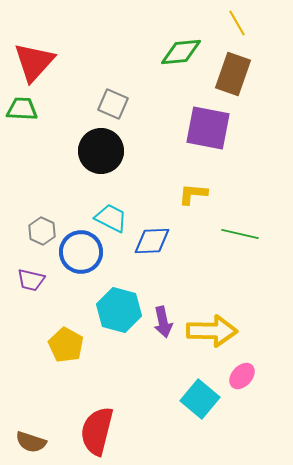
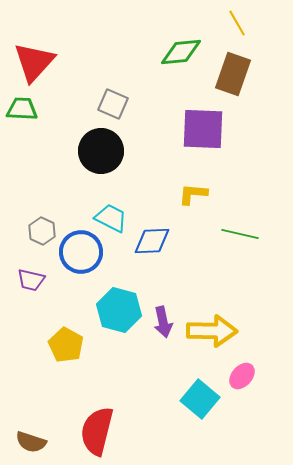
purple square: moved 5 px left, 1 px down; rotated 9 degrees counterclockwise
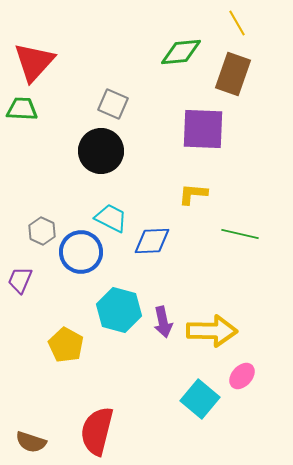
purple trapezoid: moved 11 px left; rotated 100 degrees clockwise
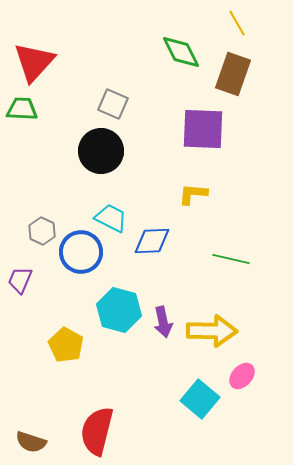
green diamond: rotated 69 degrees clockwise
green line: moved 9 px left, 25 px down
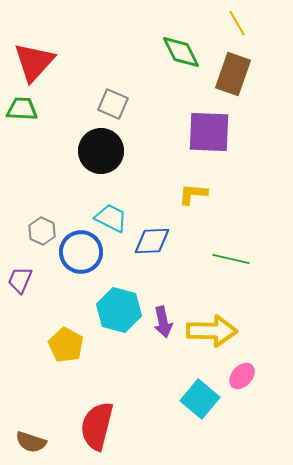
purple square: moved 6 px right, 3 px down
red semicircle: moved 5 px up
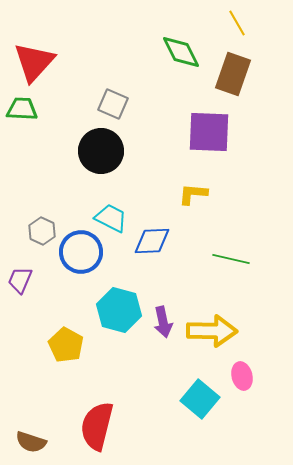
pink ellipse: rotated 56 degrees counterclockwise
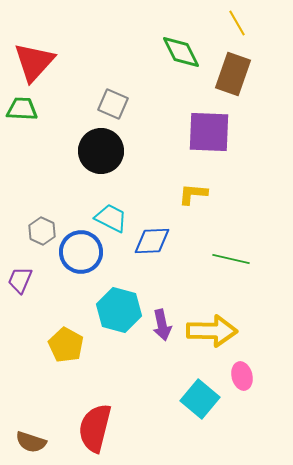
purple arrow: moved 1 px left, 3 px down
red semicircle: moved 2 px left, 2 px down
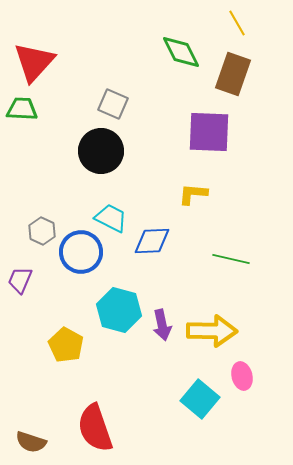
red semicircle: rotated 33 degrees counterclockwise
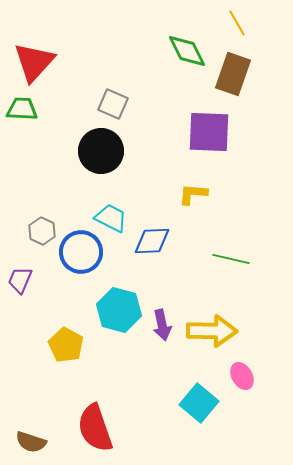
green diamond: moved 6 px right, 1 px up
pink ellipse: rotated 16 degrees counterclockwise
cyan square: moved 1 px left, 4 px down
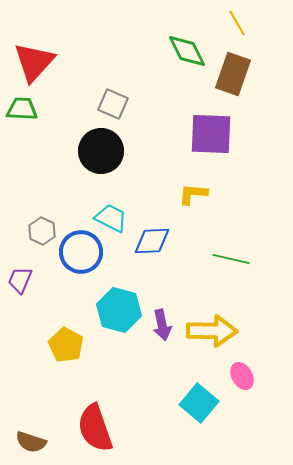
purple square: moved 2 px right, 2 px down
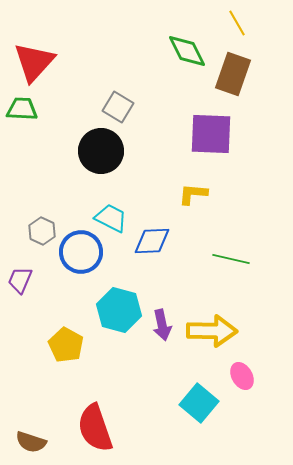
gray square: moved 5 px right, 3 px down; rotated 8 degrees clockwise
